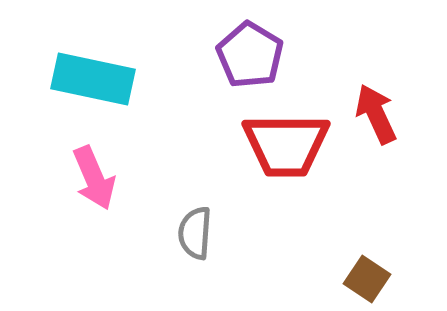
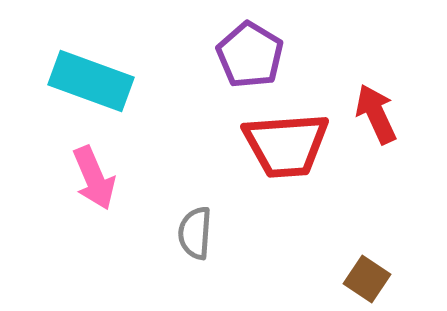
cyan rectangle: moved 2 px left, 2 px down; rotated 8 degrees clockwise
red trapezoid: rotated 4 degrees counterclockwise
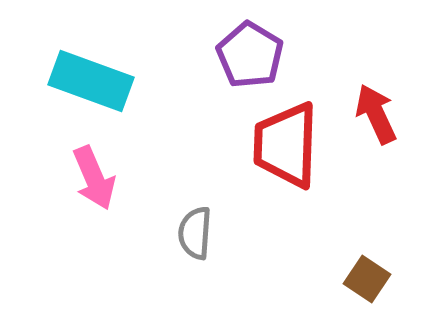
red trapezoid: rotated 96 degrees clockwise
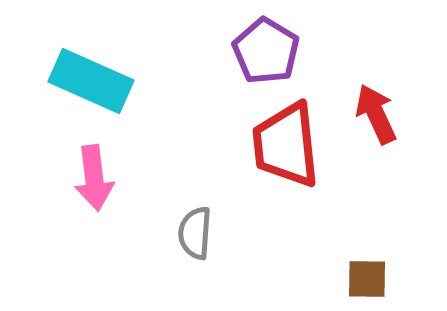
purple pentagon: moved 16 px right, 4 px up
cyan rectangle: rotated 4 degrees clockwise
red trapezoid: rotated 8 degrees counterclockwise
pink arrow: rotated 16 degrees clockwise
brown square: rotated 33 degrees counterclockwise
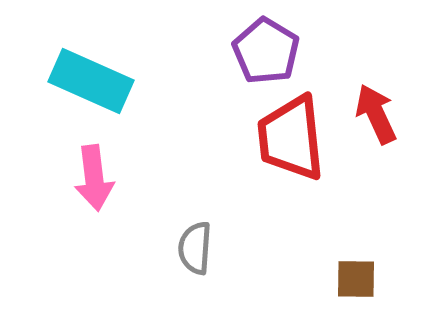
red trapezoid: moved 5 px right, 7 px up
gray semicircle: moved 15 px down
brown square: moved 11 px left
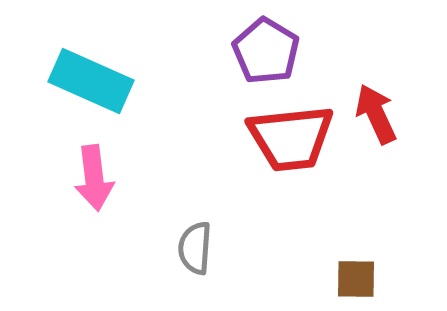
red trapezoid: rotated 90 degrees counterclockwise
